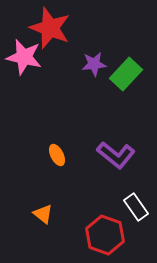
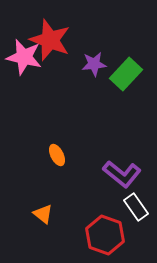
red star: moved 12 px down
purple L-shape: moved 6 px right, 19 px down
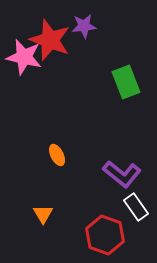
purple star: moved 10 px left, 38 px up
green rectangle: moved 8 px down; rotated 64 degrees counterclockwise
orange triangle: rotated 20 degrees clockwise
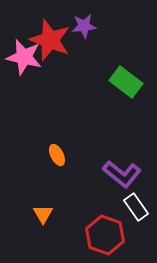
green rectangle: rotated 32 degrees counterclockwise
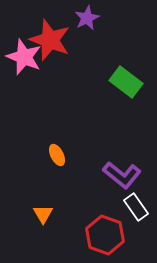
purple star: moved 3 px right, 8 px up; rotated 20 degrees counterclockwise
pink star: rotated 9 degrees clockwise
purple L-shape: moved 1 px down
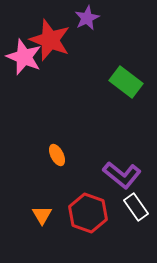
orange triangle: moved 1 px left, 1 px down
red hexagon: moved 17 px left, 22 px up
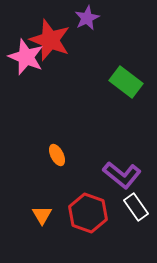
pink star: moved 2 px right
